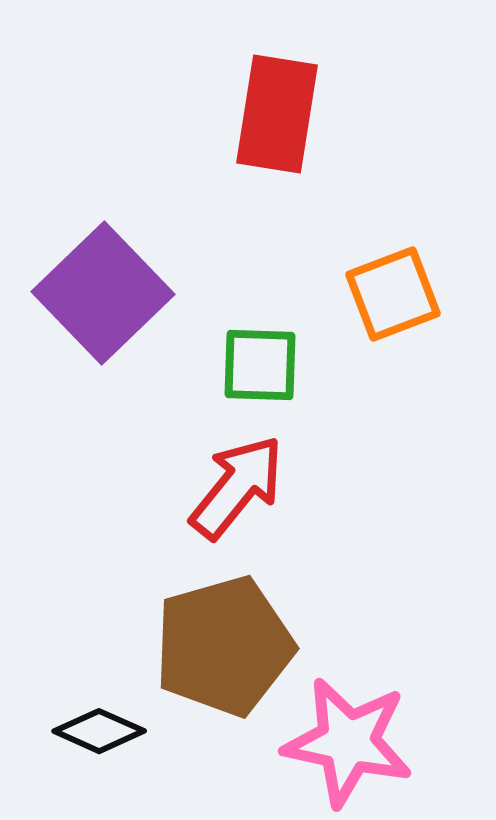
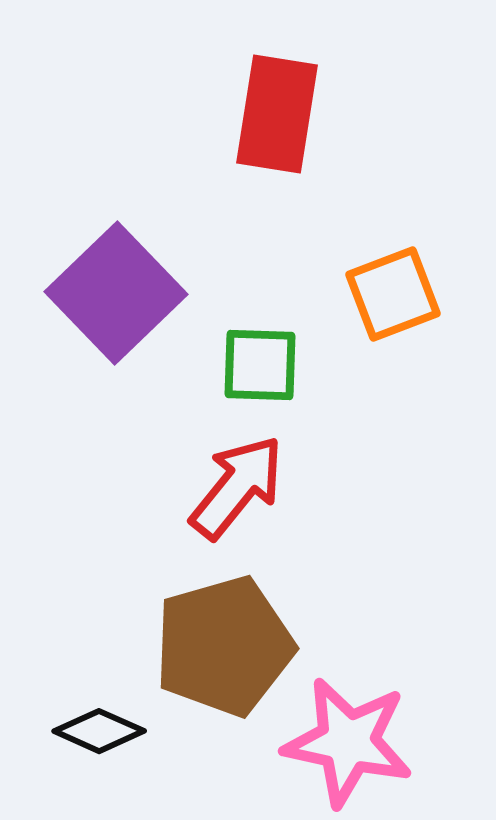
purple square: moved 13 px right
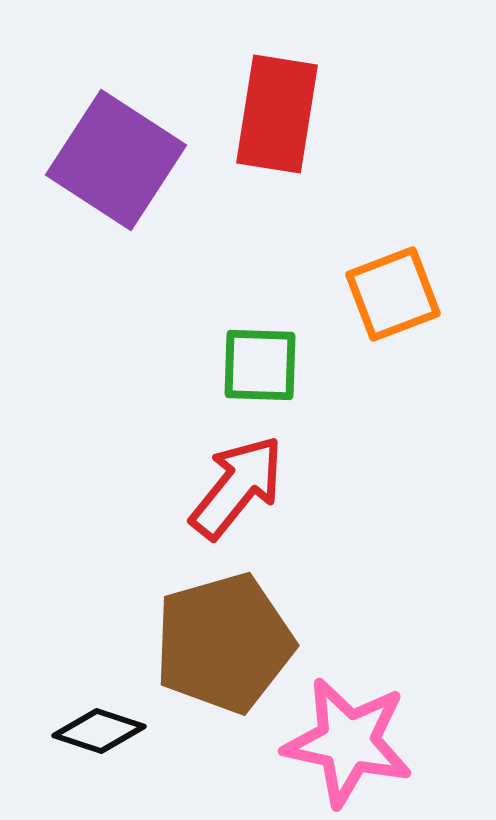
purple square: moved 133 px up; rotated 13 degrees counterclockwise
brown pentagon: moved 3 px up
black diamond: rotated 6 degrees counterclockwise
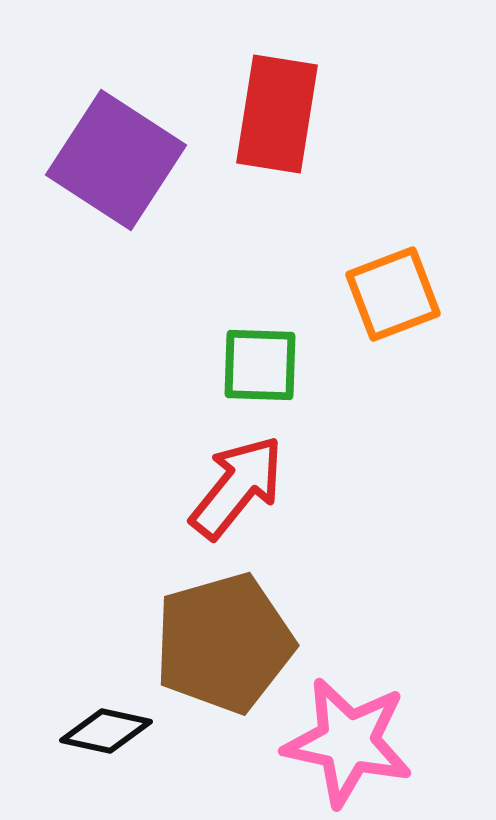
black diamond: moved 7 px right; rotated 6 degrees counterclockwise
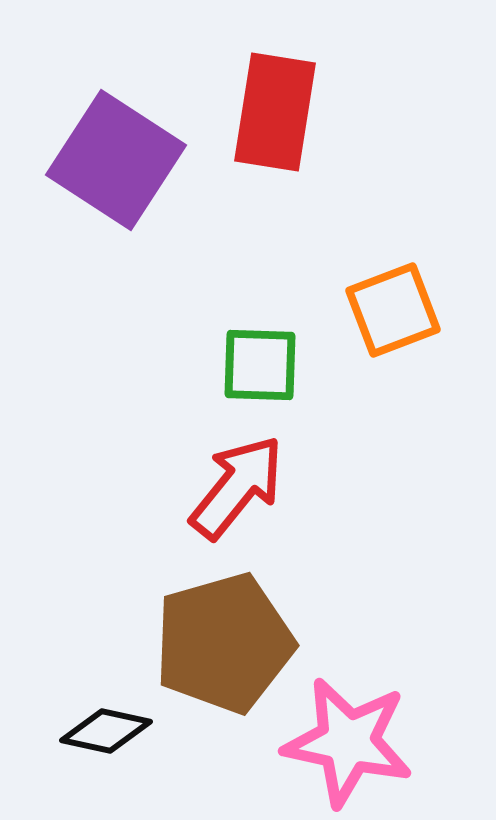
red rectangle: moved 2 px left, 2 px up
orange square: moved 16 px down
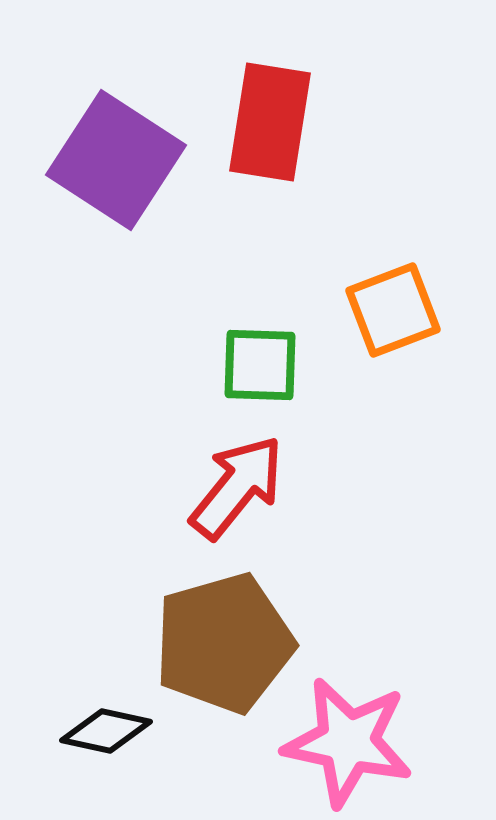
red rectangle: moved 5 px left, 10 px down
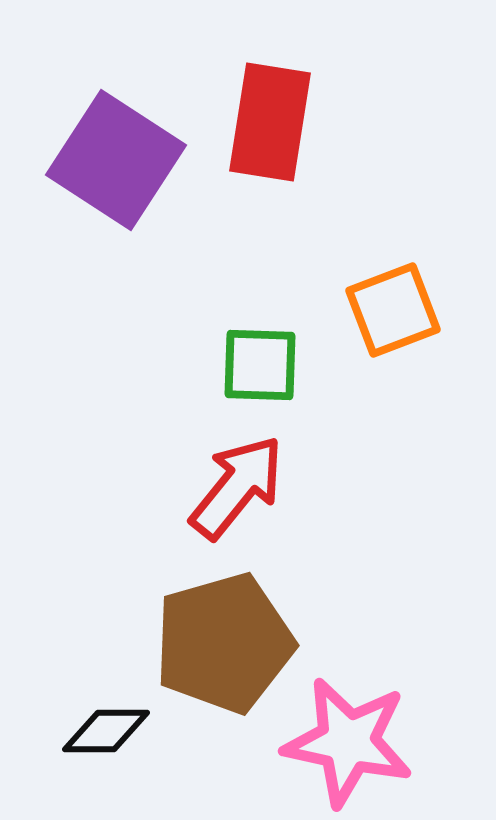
black diamond: rotated 12 degrees counterclockwise
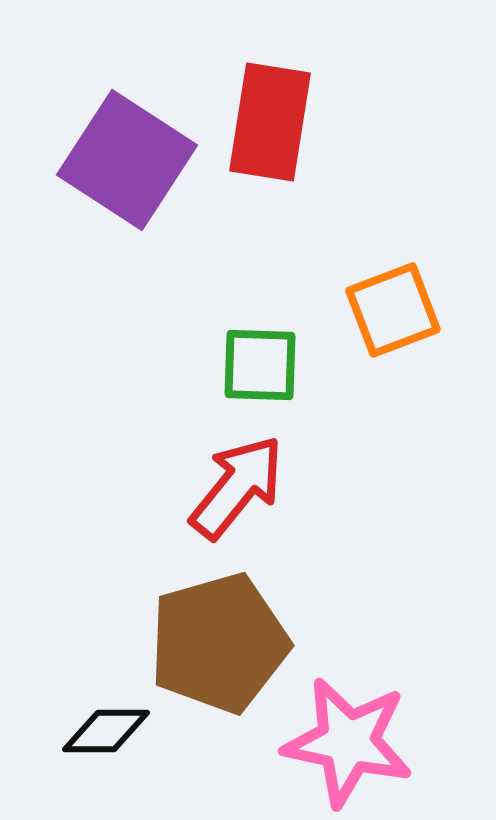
purple square: moved 11 px right
brown pentagon: moved 5 px left
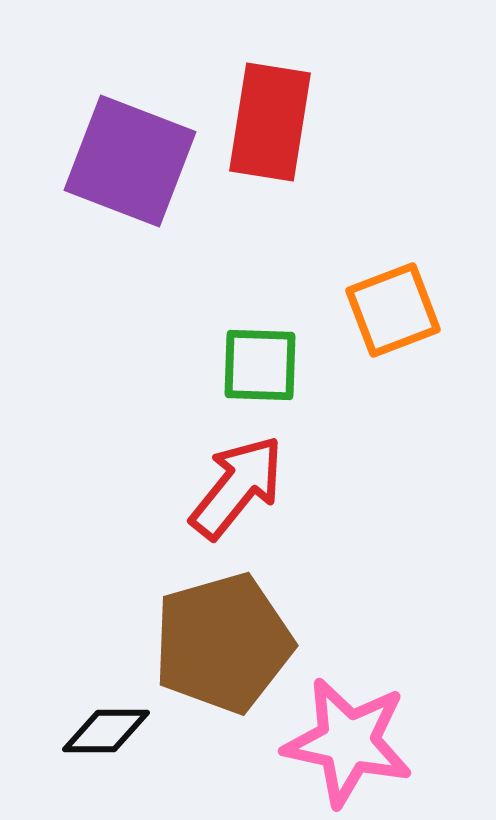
purple square: moved 3 px right, 1 px down; rotated 12 degrees counterclockwise
brown pentagon: moved 4 px right
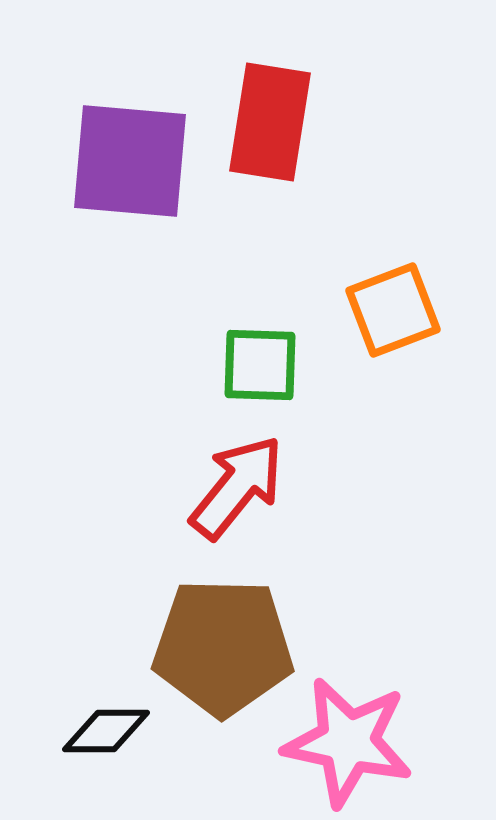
purple square: rotated 16 degrees counterclockwise
brown pentagon: moved 4 px down; rotated 17 degrees clockwise
